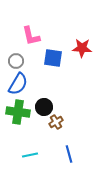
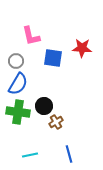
black circle: moved 1 px up
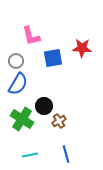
blue square: rotated 18 degrees counterclockwise
green cross: moved 4 px right, 7 px down; rotated 25 degrees clockwise
brown cross: moved 3 px right, 1 px up
blue line: moved 3 px left
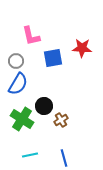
brown cross: moved 2 px right, 1 px up
blue line: moved 2 px left, 4 px down
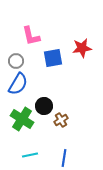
red star: rotated 12 degrees counterclockwise
blue line: rotated 24 degrees clockwise
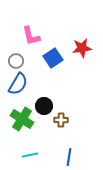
blue square: rotated 24 degrees counterclockwise
brown cross: rotated 32 degrees clockwise
blue line: moved 5 px right, 1 px up
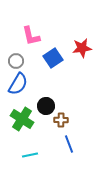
black circle: moved 2 px right
blue line: moved 13 px up; rotated 30 degrees counterclockwise
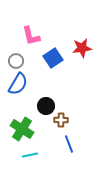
green cross: moved 10 px down
